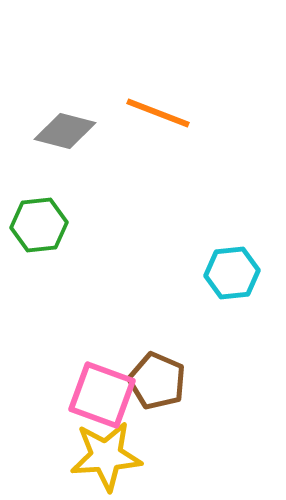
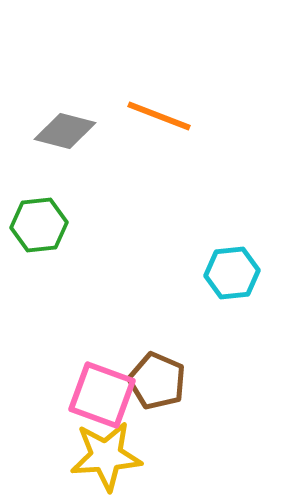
orange line: moved 1 px right, 3 px down
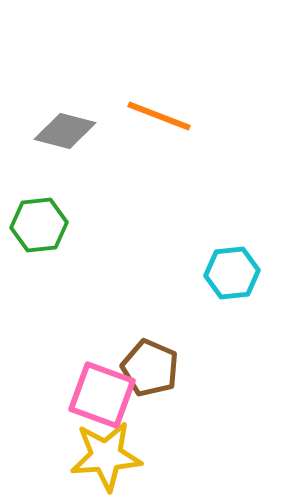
brown pentagon: moved 7 px left, 13 px up
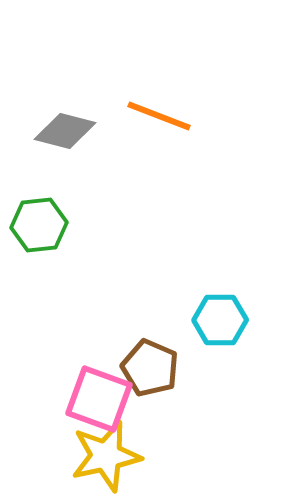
cyan hexagon: moved 12 px left, 47 px down; rotated 6 degrees clockwise
pink square: moved 3 px left, 4 px down
yellow star: rotated 8 degrees counterclockwise
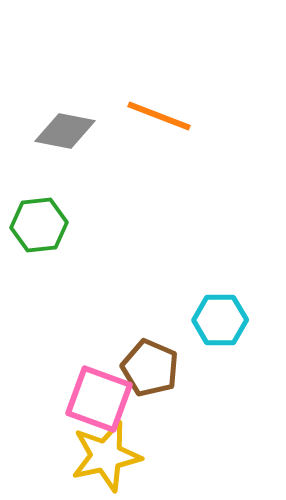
gray diamond: rotated 4 degrees counterclockwise
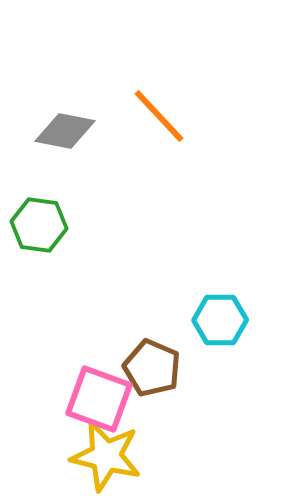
orange line: rotated 26 degrees clockwise
green hexagon: rotated 14 degrees clockwise
brown pentagon: moved 2 px right
yellow star: rotated 26 degrees clockwise
